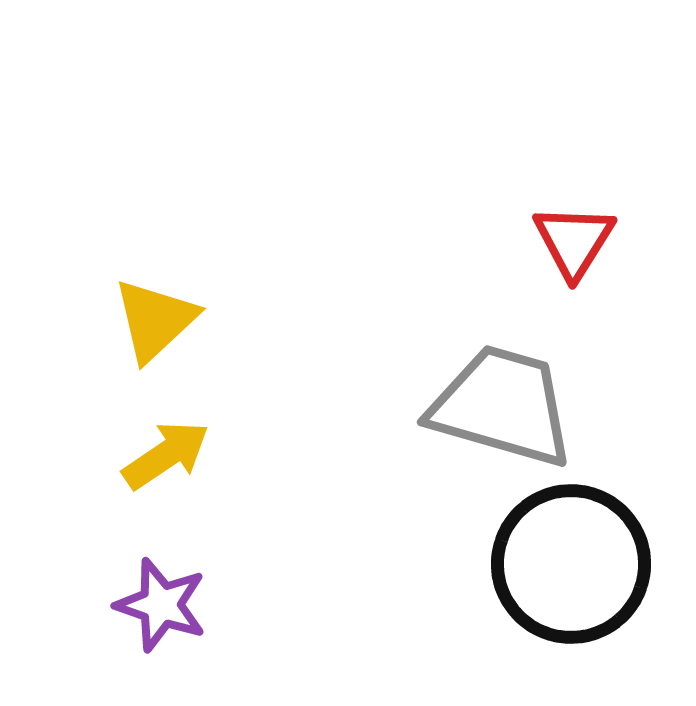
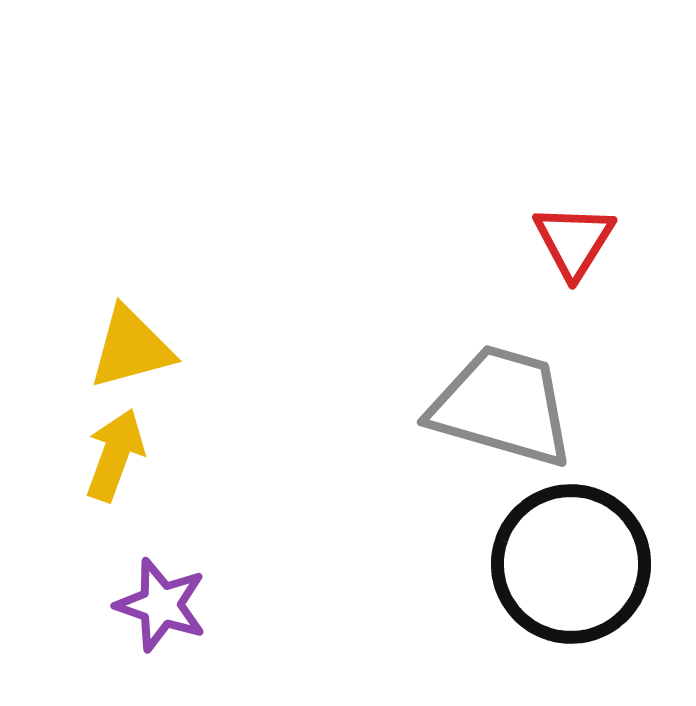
yellow triangle: moved 24 px left, 28 px down; rotated 28 degrees clockwise
yellow arrow: moved 51 px left; rotated 36 degrees counterclockwise
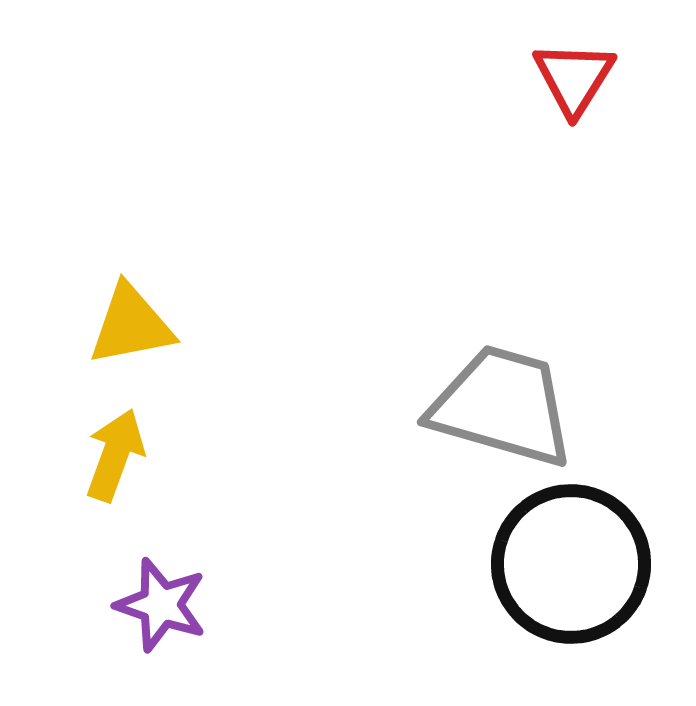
red triangle: moved 163 px up
yellow triangle: moved 23 px up; rotated 4 degrees clockwise
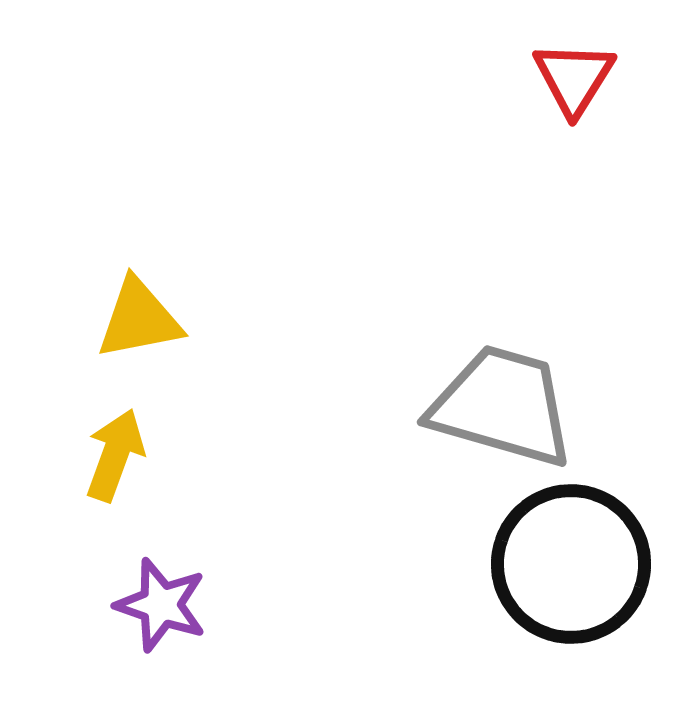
yellow triangle: moved 8 px right, 6 px up
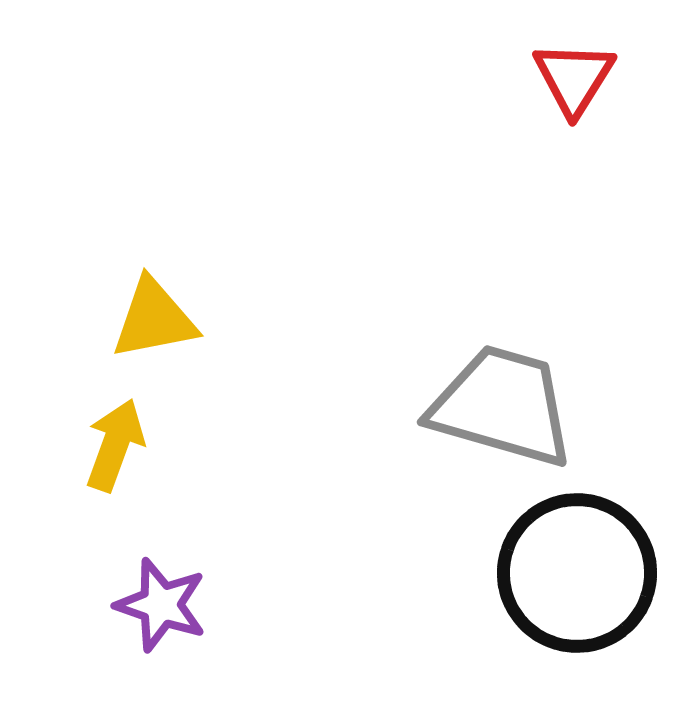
yellow triangle: moved 15 px right
yellow arrow: moved 10 px up
black circle: moved 6 px right, 9 px down
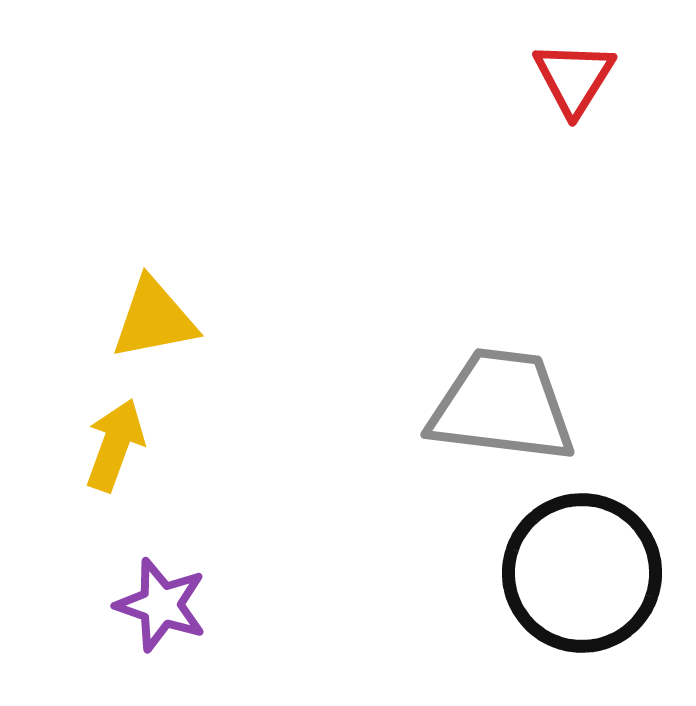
gray trapezoid: rotated 9 degrees counterclockwise
black circle: moved 5 px right
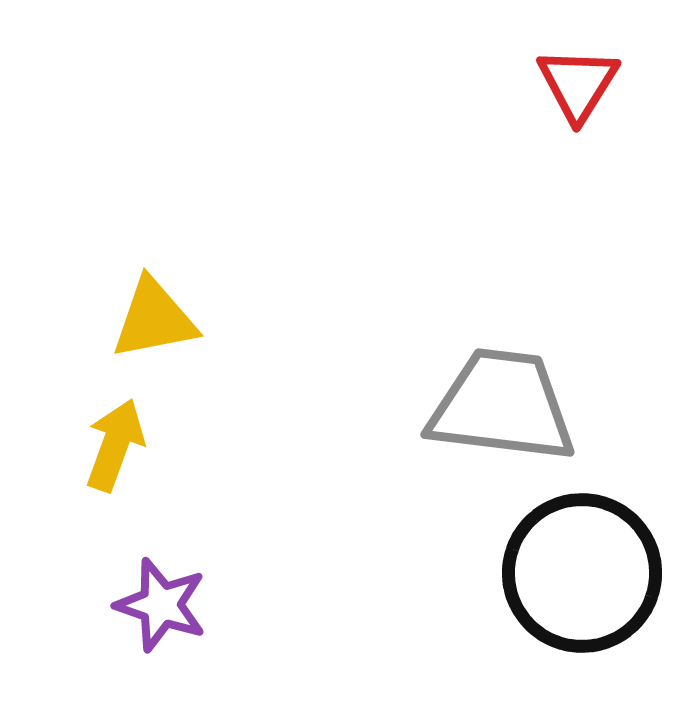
red triangle: moved 4 px right, 6 px down
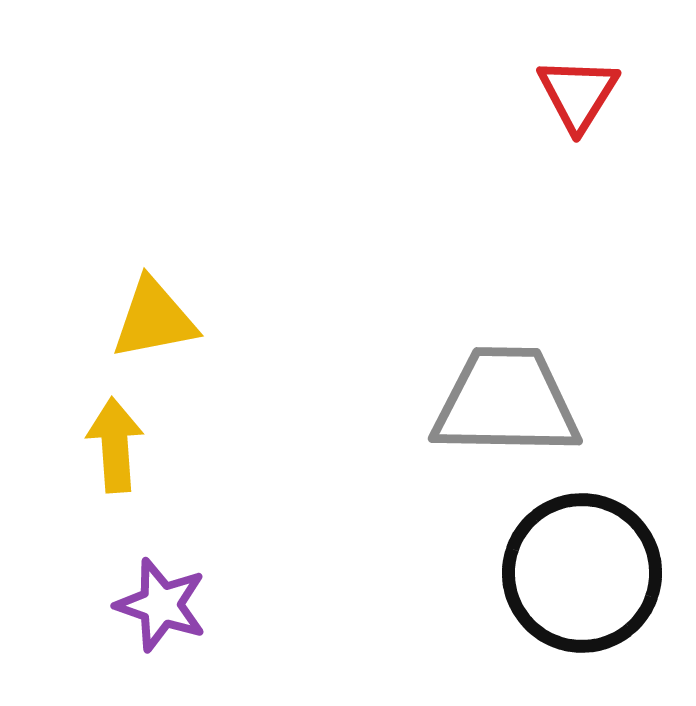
red triangle: moved 10 px down
gray trapezoid: moved 4 px right, 4 px up; rotated 6 degrees counterclockwise
yellow arrow: rotated 24 degrees counterclockwise
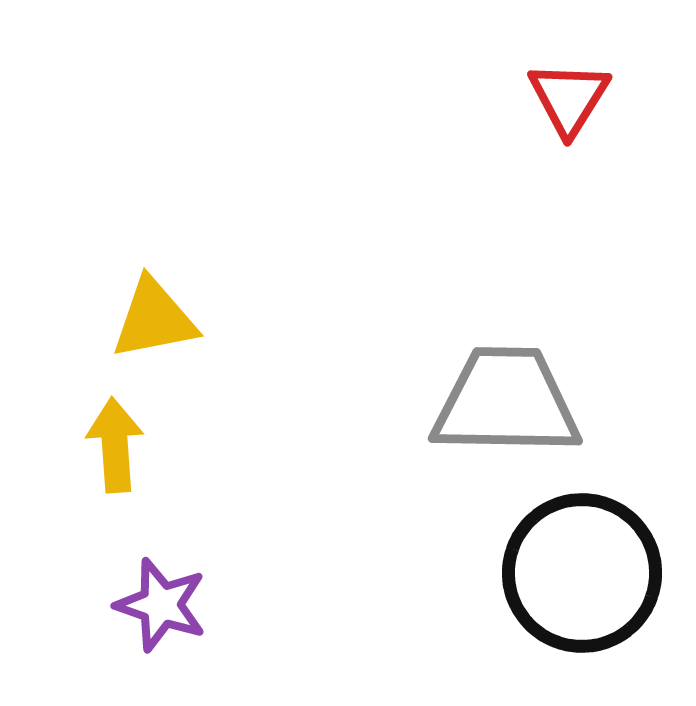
red triangle: moved 9 px left, 4 px down
